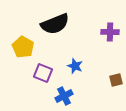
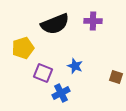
purple cross: moved 17 px left, 11 px up
yellow pentagon: moved 1 px down; rotated 25 degrees clockwise
brown square: moved 3 px up; rotated 32 degrees clockwise
blue cross: moved 3 px left, 3 px up
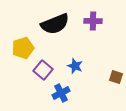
purple square: moved 3 px up; rotated 18 degrees clockwise
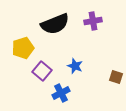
purple cross: rotated 12 degrees counterclockwise
purple square: moved 1 px left, 1 px down
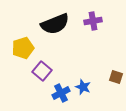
blue star: moved 8 px right, 21 px down
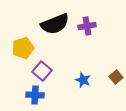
purple cross: moved 6 px left, 5 px down
brown square: rotated 32 degrees clockwise
blue star: moved 7 px up
blue cross: moved 26 px left, 2 px down; rotated 30 degrees clockwise
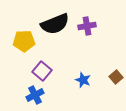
yellow pentagon: moved 1 px right, 7 px up; rotated 15 degrees clockwise
blue cross: rotated 30 degrees counterclockwise
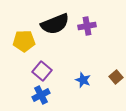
blue cross: moved 6 px right
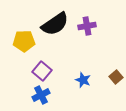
black semicircle: rotated 12 degrees counterclockwise
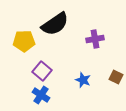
purple cross: moved 8 px right, 13 px down
brown square: rotated 24 degrees counterclockwise
blue cross: rotated 30 degrees counterclockwise
